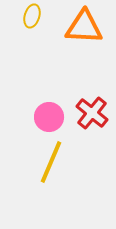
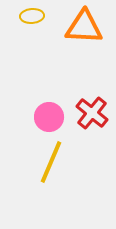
yellow ellipse: rotated 70 degrees clockwise
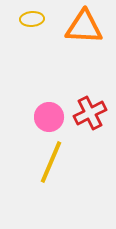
yellow ellipse: moved 3 px down
red cross: moved 2 px left; rotated 24 degrees clockwise
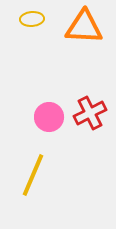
yellow line: moved 18 px left, 13 px down
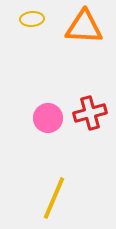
red cross: rotated 12 degrees clockwise
pink circle: moved 1 px left, 1 px down
yellow line: moved 21 px right, 23 px down
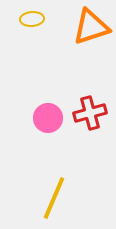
orange triangle: moved 7 px right; rotated 21 degrees counterclockwise
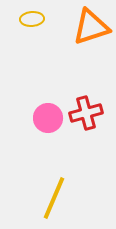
red cross: moved 4 px left
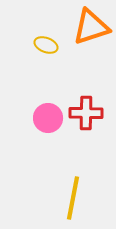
yellow ellipse: moved 14 px right, 26 px down; rotated 25 degrees clockwise
red cross: rotated 16 degrees clockwise
yellow line: moved 19 px right; rotated 12 degrees counterclockwise
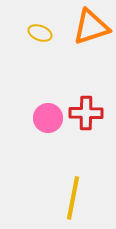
yellow ellipse: moved 6 px left, 12 px up
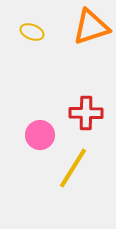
yellow ellipse: moved 8 px left, 1 px up
pink circle: moved 8 px left, 17 px down
yellow line: moved 30 px up; rotated 21 degrees clockwise
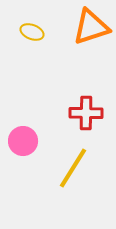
pink circle: moved 17 px left, 6 px down
